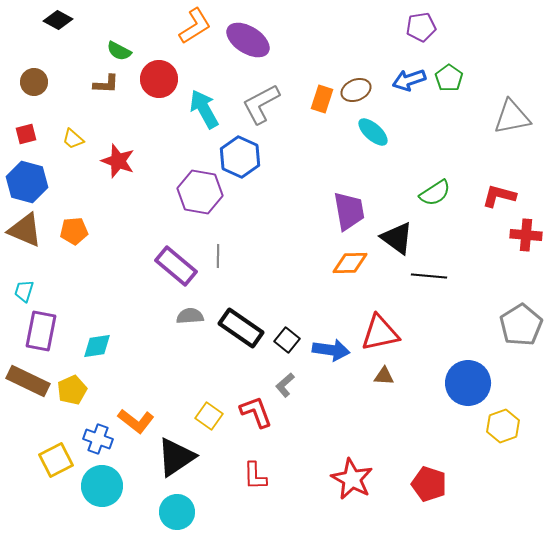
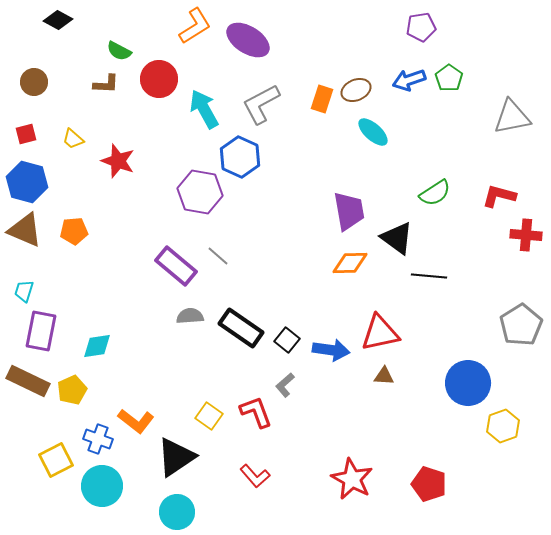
gray line at (218, 256): rotated 50 degrees counterclockwise
red L-shape at (255, 476): rotated 40 degrees counterclockwise
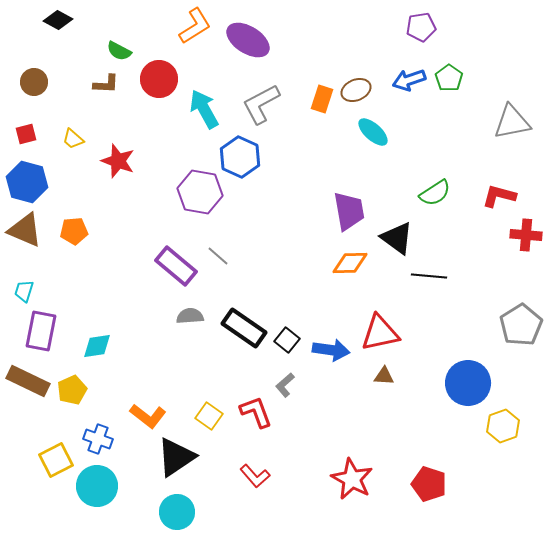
gray triangle at (512, 117): moved 5 px down
black rectangle at (241, 328): moved 3 px right
orange L-shape at (136, 421): moved 12 px right, 5 px up
cyan circle at (102, 486): moved 5 px left
